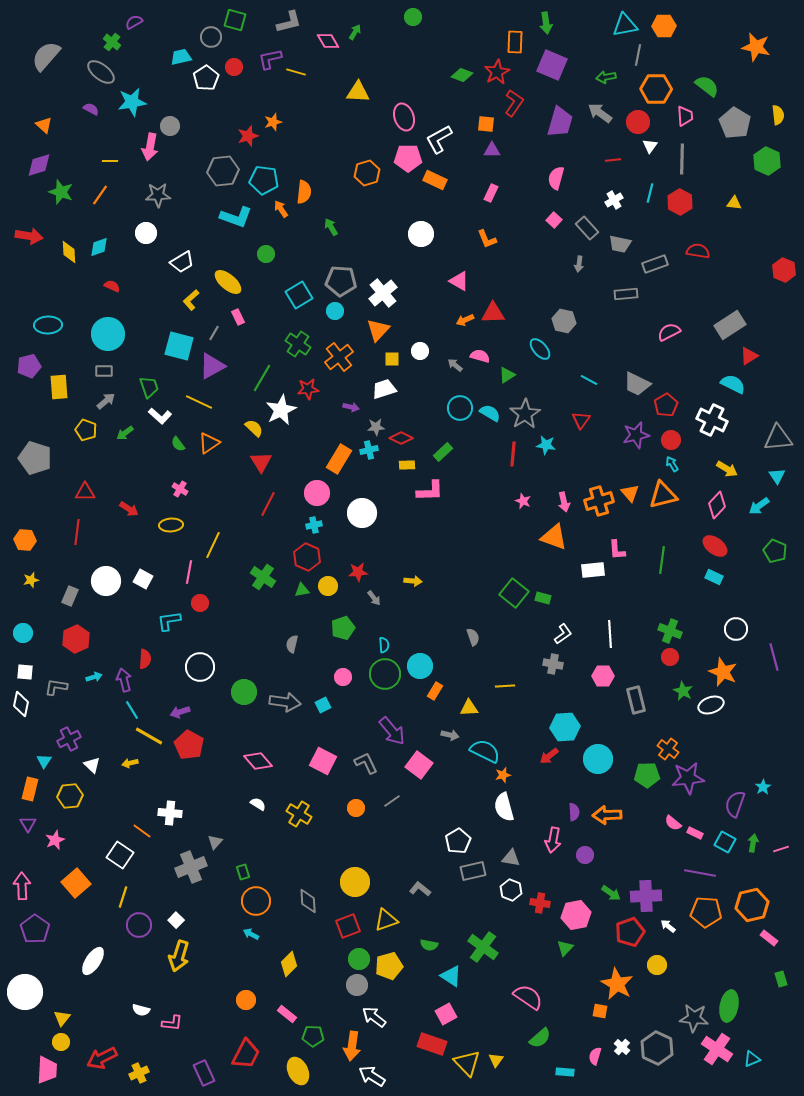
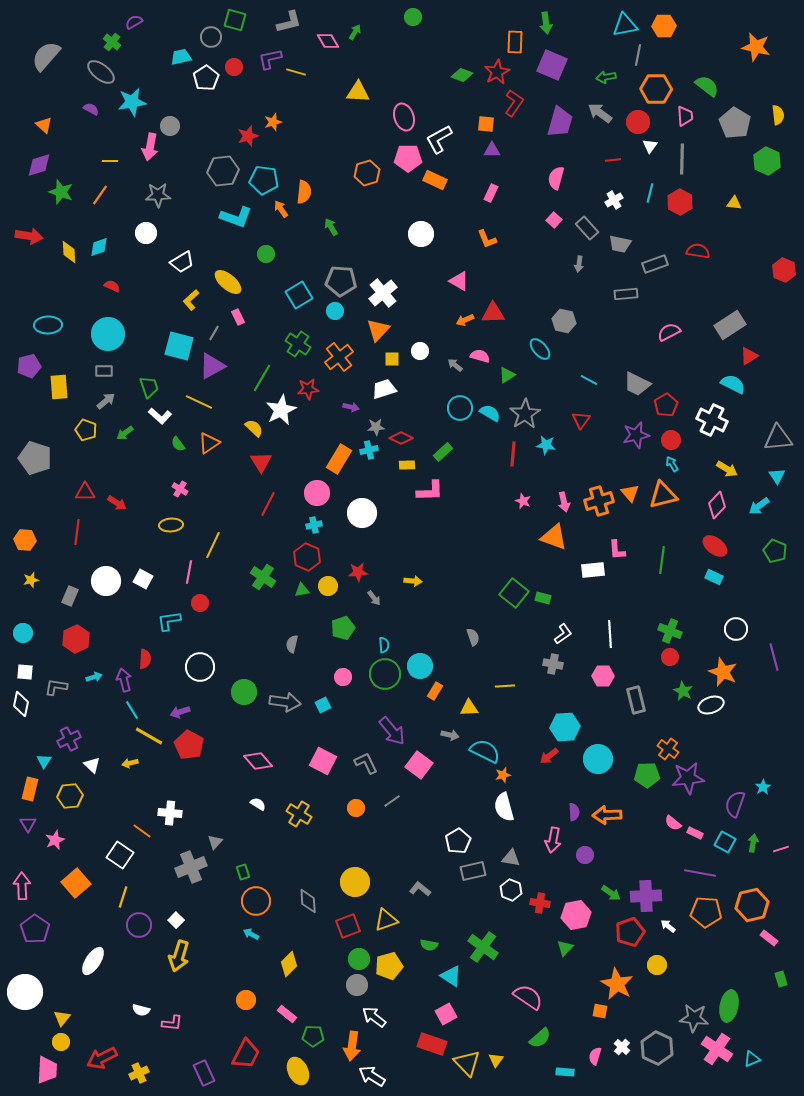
red arrow at (129, 509): moved 12 px left, 6 px up
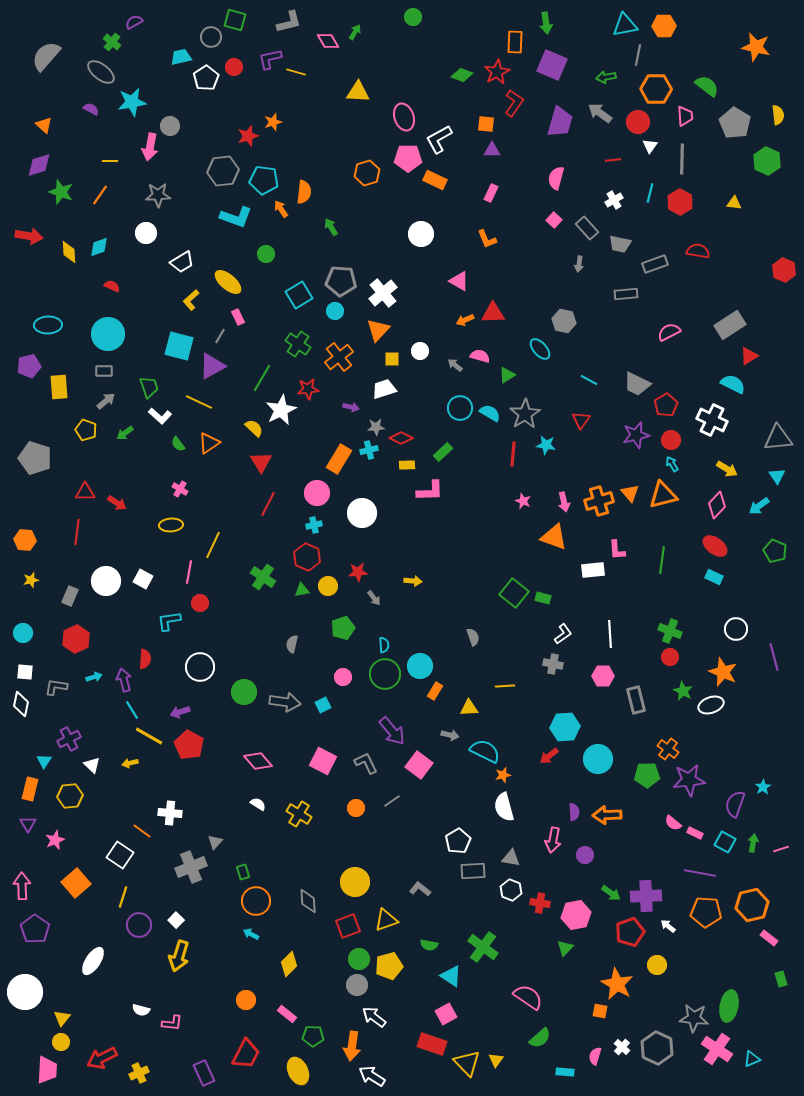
gray line at (214, 333): moved 6 px right, 3 px down
purple star at (688, 778): moved 1 px right, 2 px down
gray rectangle at (473, 871): rotated 10 degrees clockwise
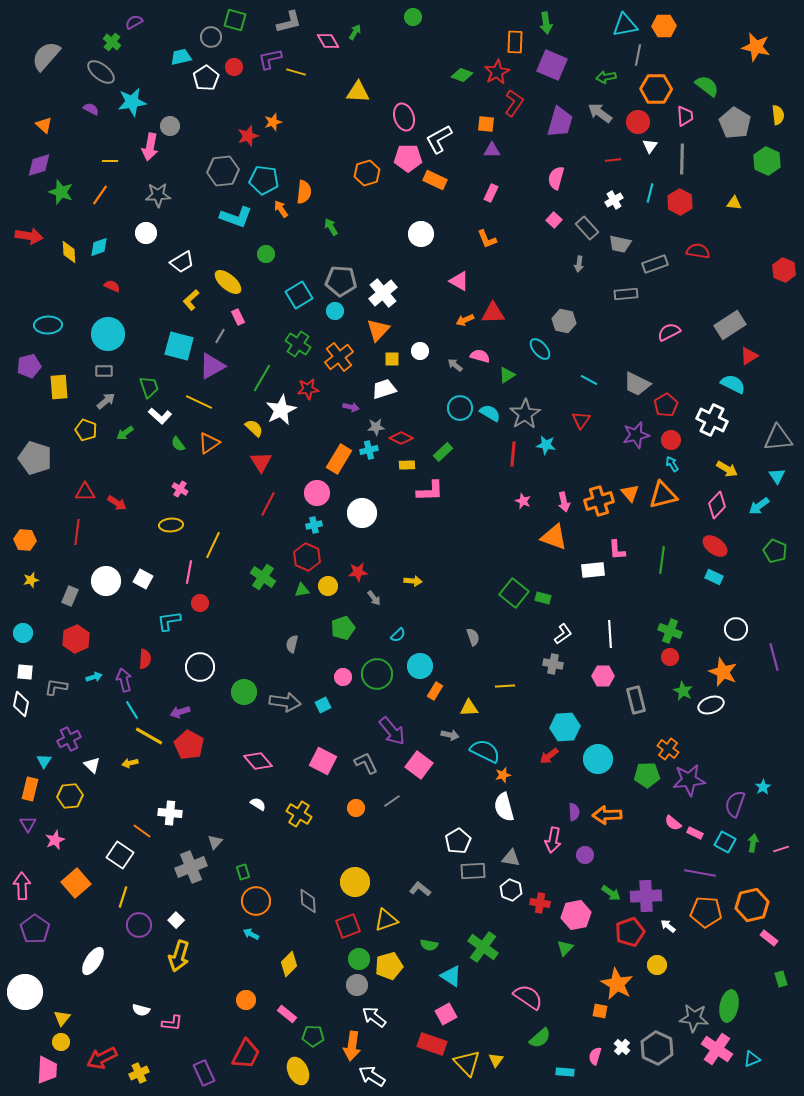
cyan semicircle at (384, 645): moved 14 px right, 10 px up; rotated 49 degrees clockwise
green circle at (385, 674): moved 8 px left
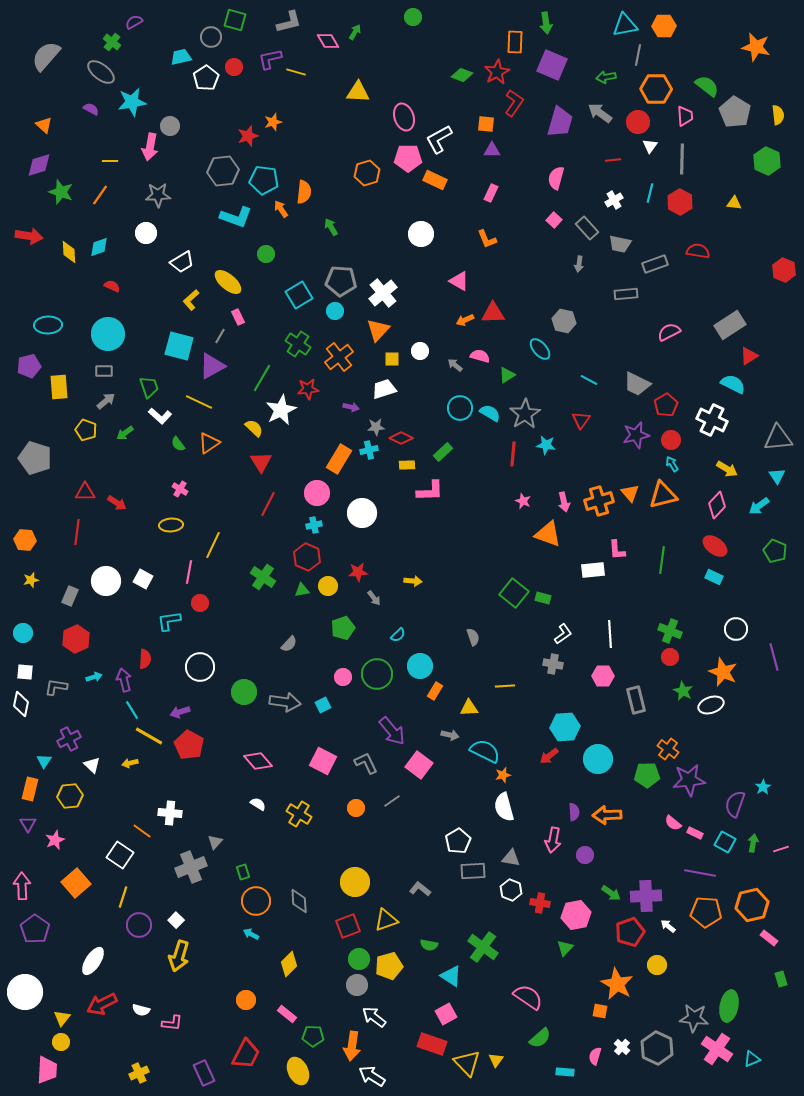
gray pentagon at (735, 123): moved 11 px up
orange triangle at (554, 537): moved 6 px left, 3 px up
gray semicircle at (292, 644): moved 3 px left; rotated 150 degrees counterclockwise
gray diamond at (308, 901): moved 9 px left
red arrow at (102, 1058): moved 54 px up
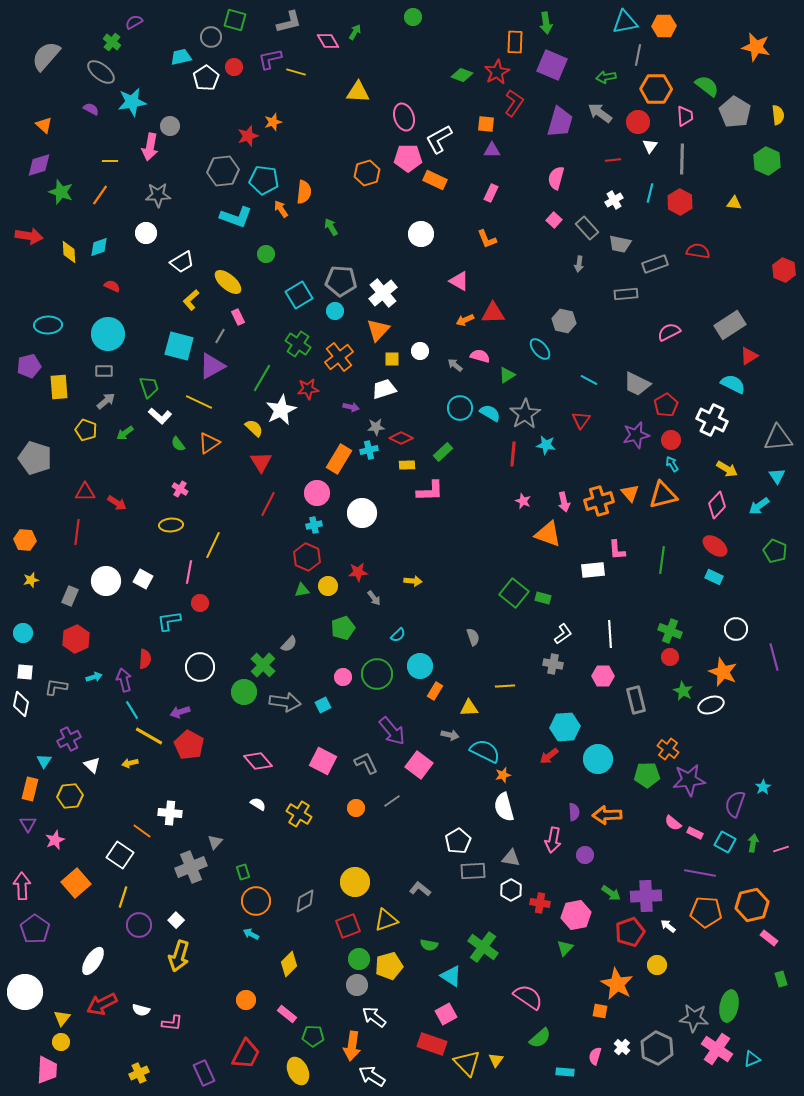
cyan triangle at (625, 25): moved 3 px up
green cross at (263, 577): moved 88 px down; rotated 10 degrees clockwise
white hexagon at (511, 890): rotated 10 degrees clockwise
gray diamond at (299, 901): moved 6 px right; rotated 65 degrees clockwise
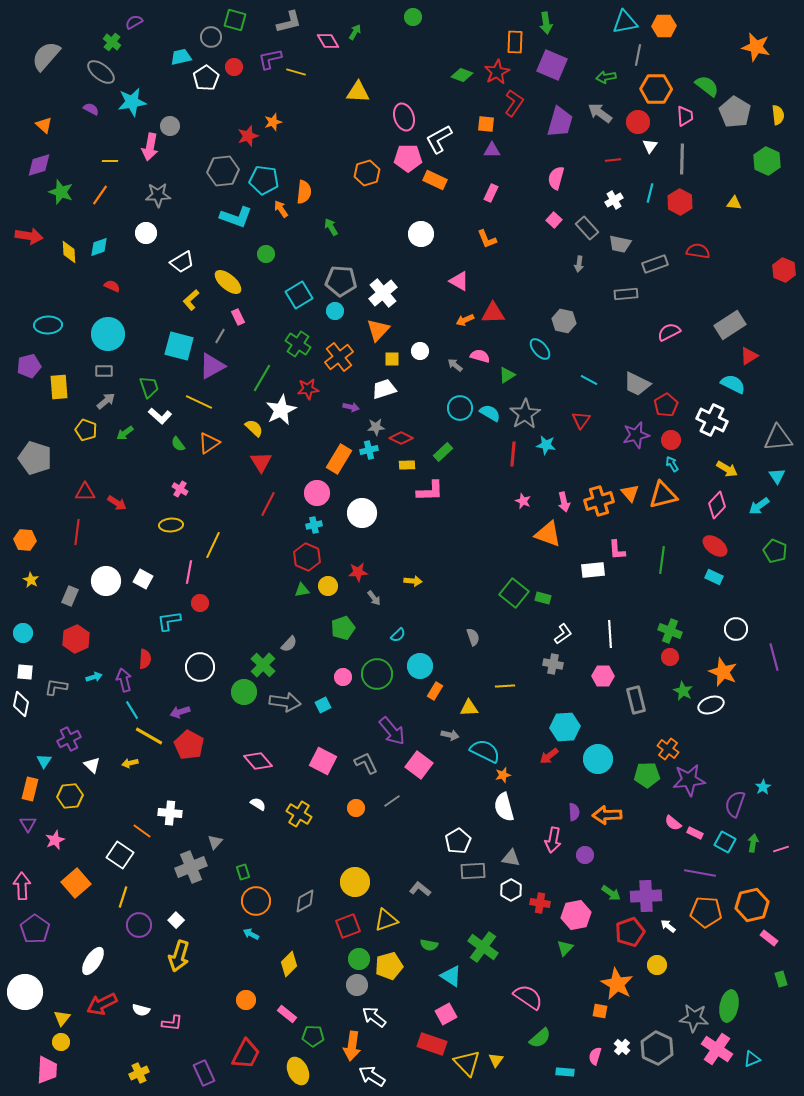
yellow star at (31, 580): rotated 28 degrees counterclockwise
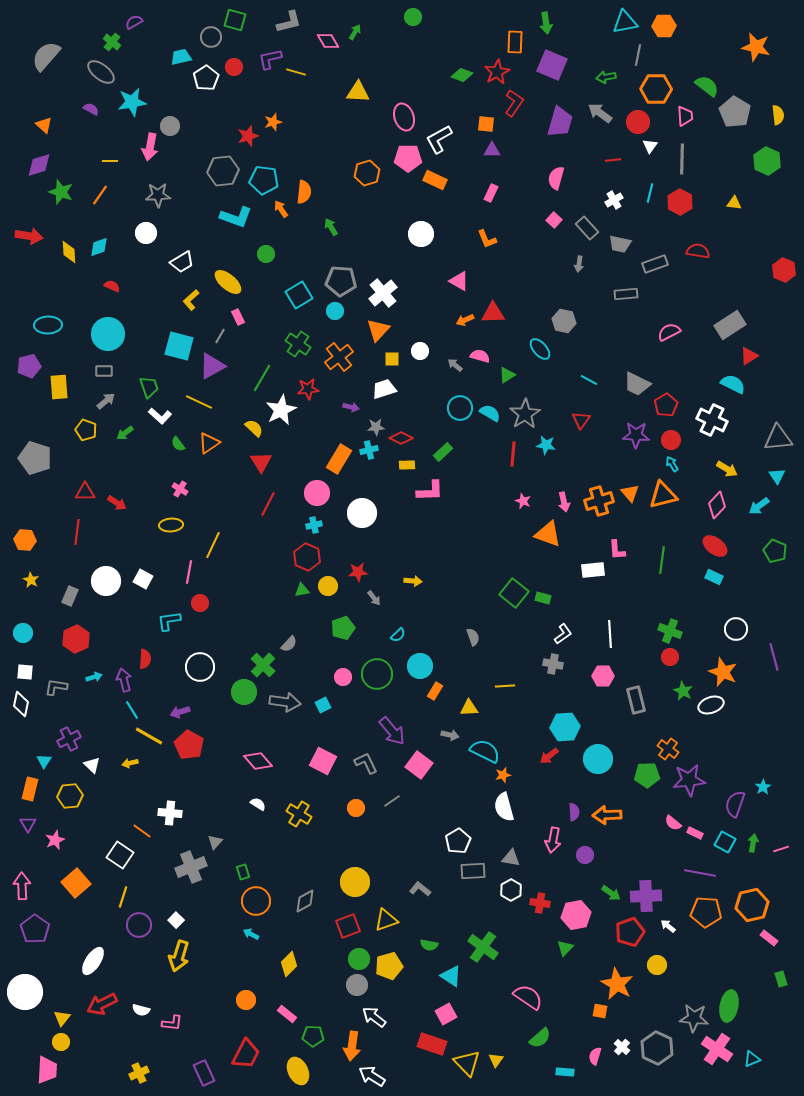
purple star at (636, 435): rotated 16 degrees clockwise
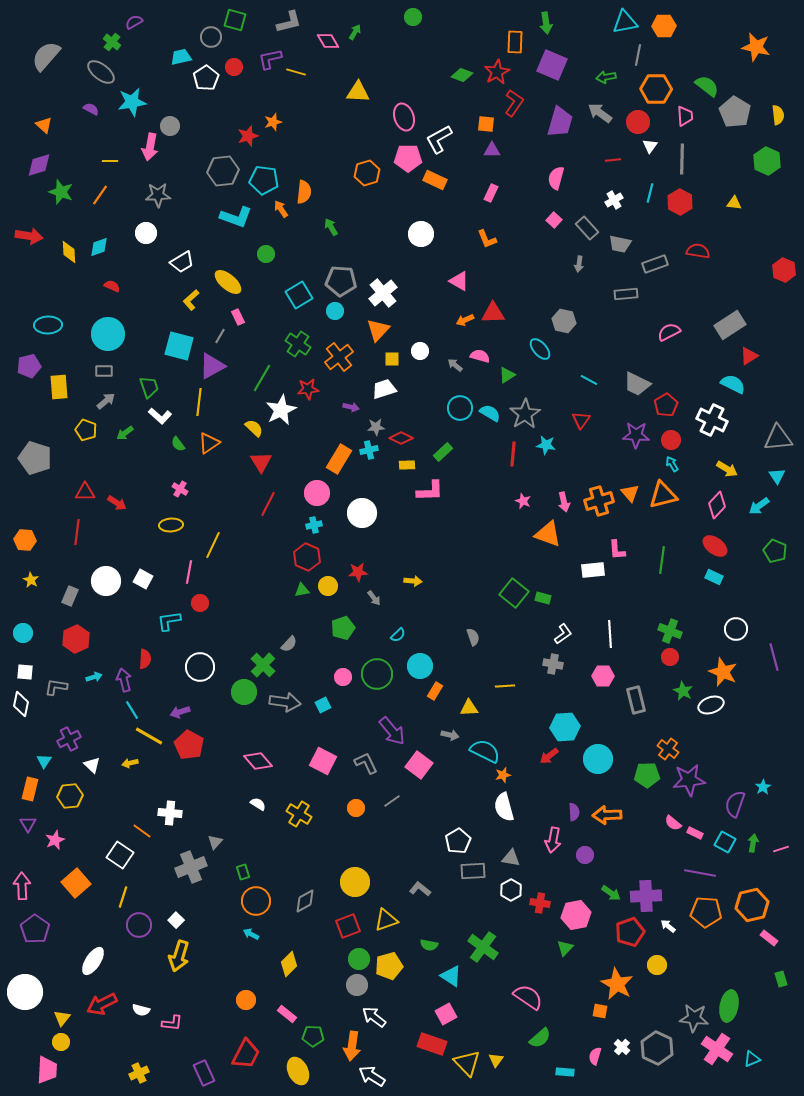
yellow line at (199, 402): rotated 72 degrees clockwise
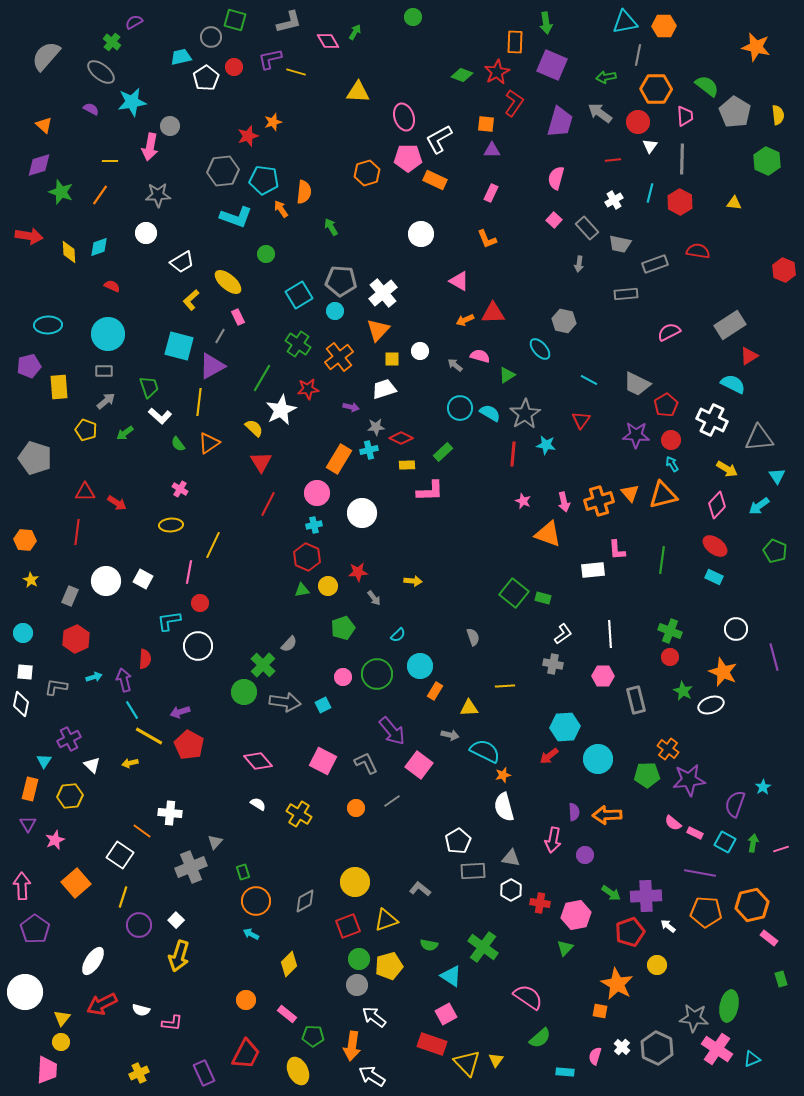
gray triangle at (778, 438): moved 19 px left
white circle at (200, 667): moved 2 px left, 21 px up
